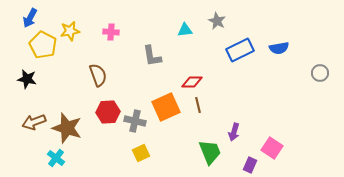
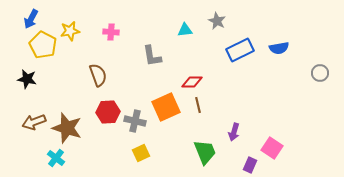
blue arrow: moved 1 px right, 1 px down
green trapezoid: moved 5 px left
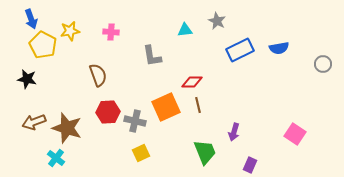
blue arrow: rotated 48 degrees counterclockwise
gray circle: moved 3 px right, 9 px up
pink square: moved 23 px right, 14 px up
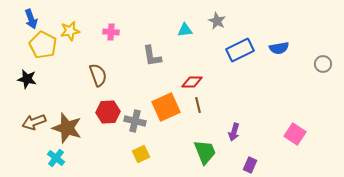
yellow square: moved 1 px down
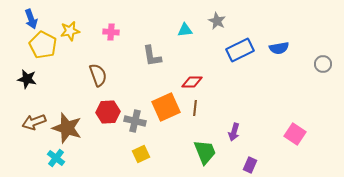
brown line: moved 3 px left, 3 px down; rotated 21 degrees clockwise
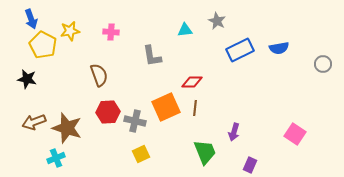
brown semicircle: moved 1 px right
cyan cross: rotated 30 degrees clockwise
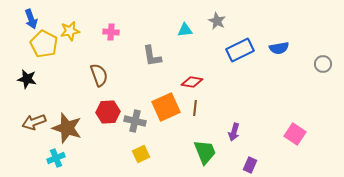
yellow pentagon: moved 1 px right, 1 px up
red diamond: rotated 10 degrees clockwise
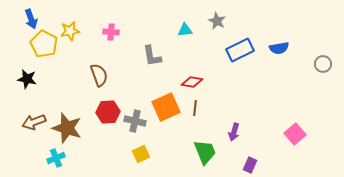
pink square: rotated 15 degrees clockwise
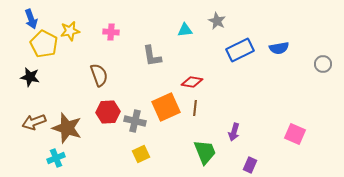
black star: moved 3 px right, 2 px up
pink square: rotated 25 degrees counterclockwise
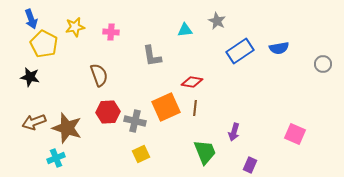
yellow star: moved 5 px right, 4 px up
blue rectangle: moved 1 px down; rotated 8 degrees counterclockwise
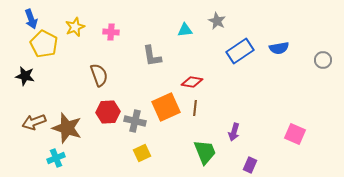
yellow star: rotated 12 degrees counterclockwise
gray circle: moved 4 px up
black star: moved 5 px left, 1 px up
yellow square: moved 1 px right, 1 px up
